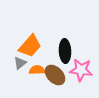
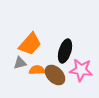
orange trapezoid: moved 2 px up
black ellipse: rotated 20 degrees clockwise
gray triangle: rotated 24 degrees clockwise
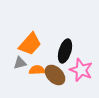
pink star: rotated 15 degrees clockwise
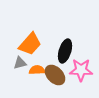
pink star: rotated 20 degrees counterclockwise
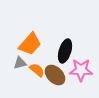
orange semicircle: rotated 42 degrees clockwise
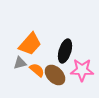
pink star: moved 1 px right
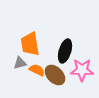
orange trapezoid: rotated 130 degrees clockwise
orange semicircle: rotated 14 degrees counterclockwise
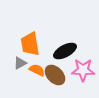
black ellipse: rotated 45 degrees clockwise
gray triangle: rotated 16 degrees counterclockwise
pink star: moved 1 px right
